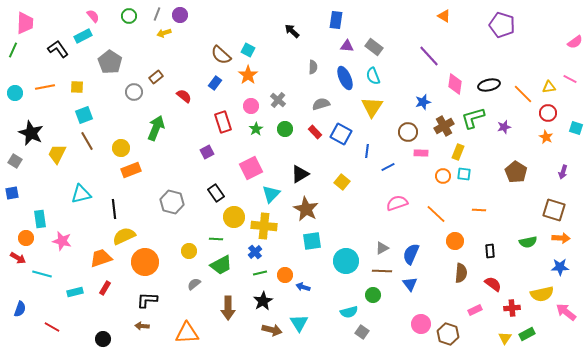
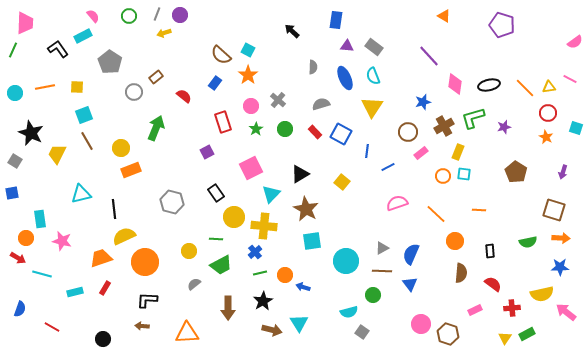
orange line at (523, 94): moved 2 px right, 6 px up
pink rectangle at (421, 153): rotated 40 degrees counterclockwise
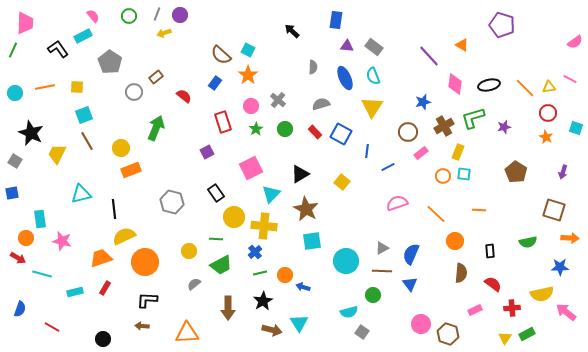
orange triangle at (444, 16): moved 18 px right, 29 px down
orange arrow at (561, 238): moved 9 px right
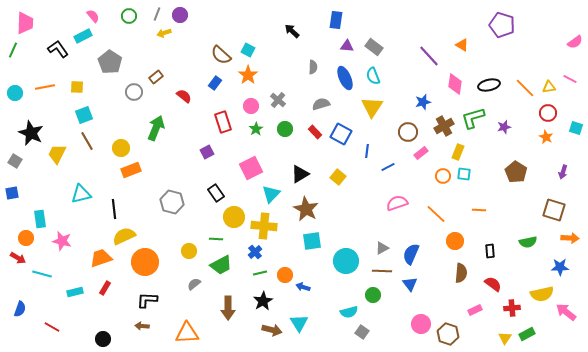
yellow square at (342, 182): moved 4 px left, 5 px up
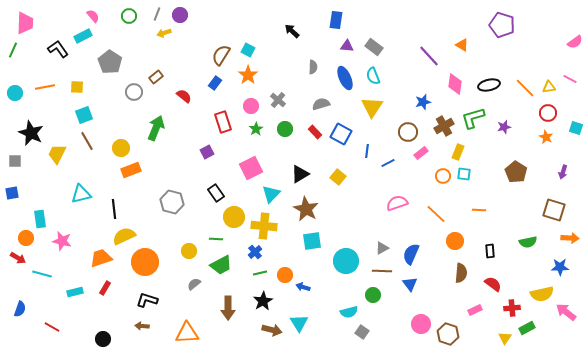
brown semicircle at (221, 55): rotated 80 degrees clockwise
gray square at (15, 161): rotated 32 degrees counterclockwise
blue line at (388, 167): moved 4 px up
black L-shape at (147, 300): rotated 15 degrees clockwise
green rectangle at (527, 334): moved 6 px up
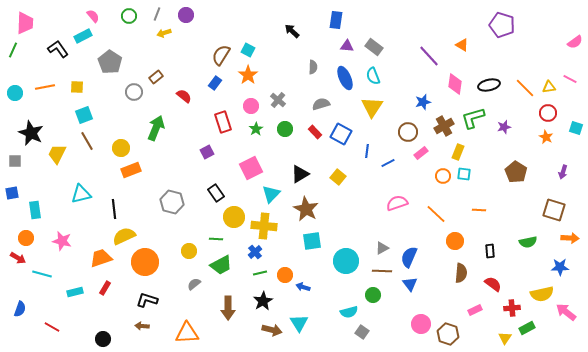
purple circle at (180, 15): moved 6 px right
cyan rectangle at (40, 219): moved 5 px left, 9 px up
blue semicircle at (411, 254): moved 2 px left, 3 px down
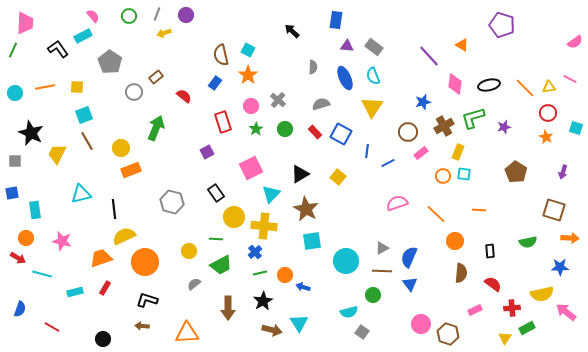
brown semicircle at (221, 55): rotated 45 degrees counterclockwise
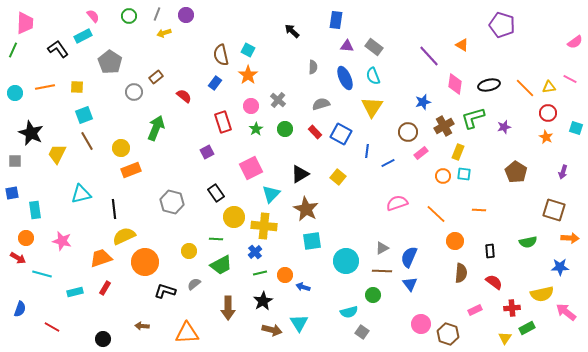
red semicircle at (493, 284): moved 1 px right, 2 px up
black L-shape at (147, 300): moved 18 px right, 9 px up
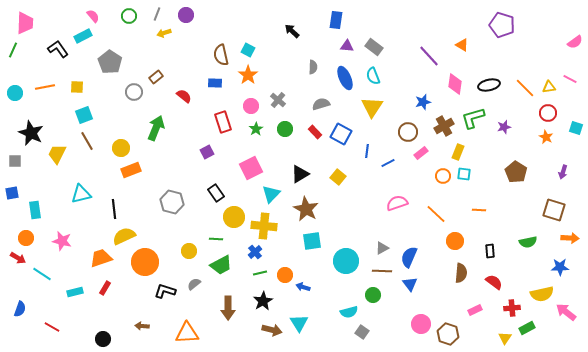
blue rectangle at (215, 83): rotated 56 degrees clockwise
cyan line at (42, 274): rotated 18 degrees clockwise
